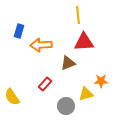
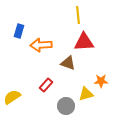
brown triangle: rotated 42 degrees clockwise
red rectangle: moved 1 px right, 1 px down
yellow semicircle: rotated 90 degrees clockwise
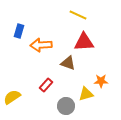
yellow line: rotated 60 degrees counterclockwise
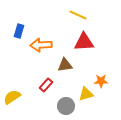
brown triangle: moved 3 px left, 2 px down; rotated 28 degrees counterclockwise
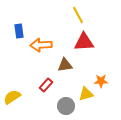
yellow line: rotated 36 degrees clockwise
blue rectangle: rotated 24 degrees counterclockwise
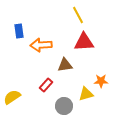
gray circle: moved 2 px left
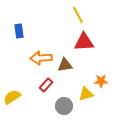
orange arrow: moved 13 px down
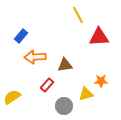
blue rectangle: moved 2 px right, 5 px down; rotated 48 degrees clockwise
red triangle: moved 15 px right, 5 px up
orange arrow: moved 6 px left, 1 px up
red rectangle: moved 1 px right
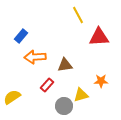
yellow triangle: moved 5 px left, 1 px down
